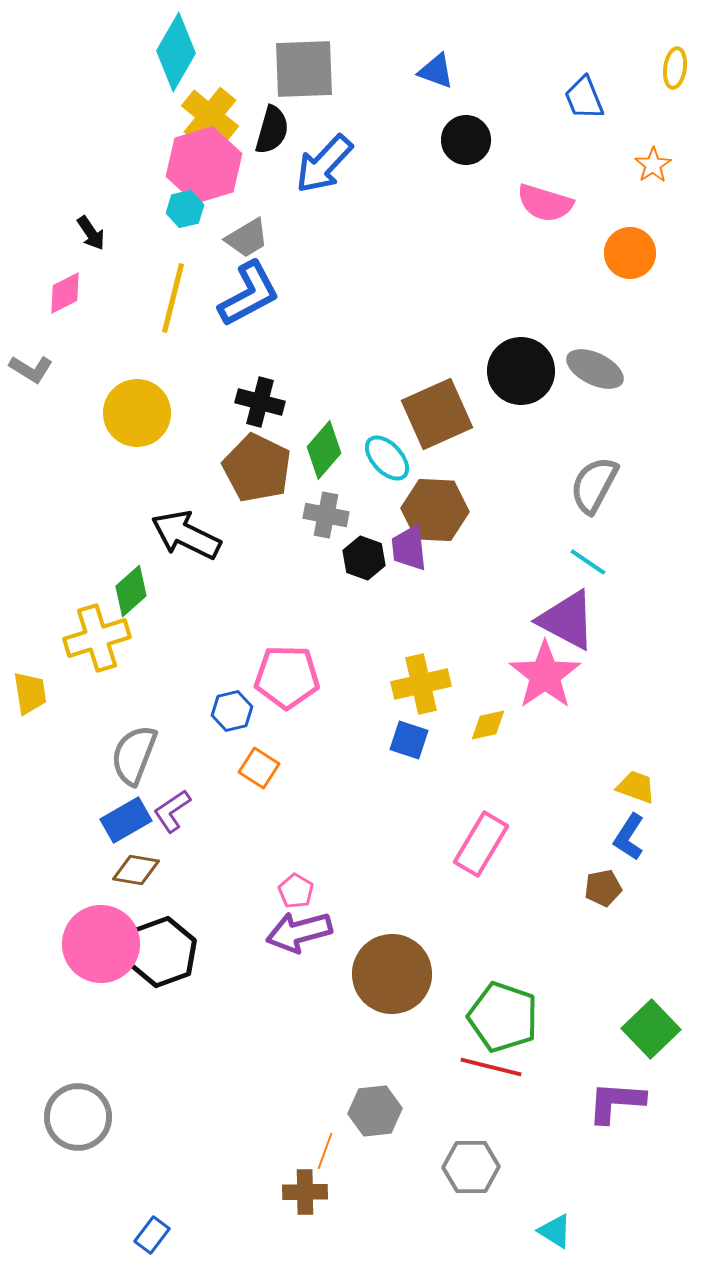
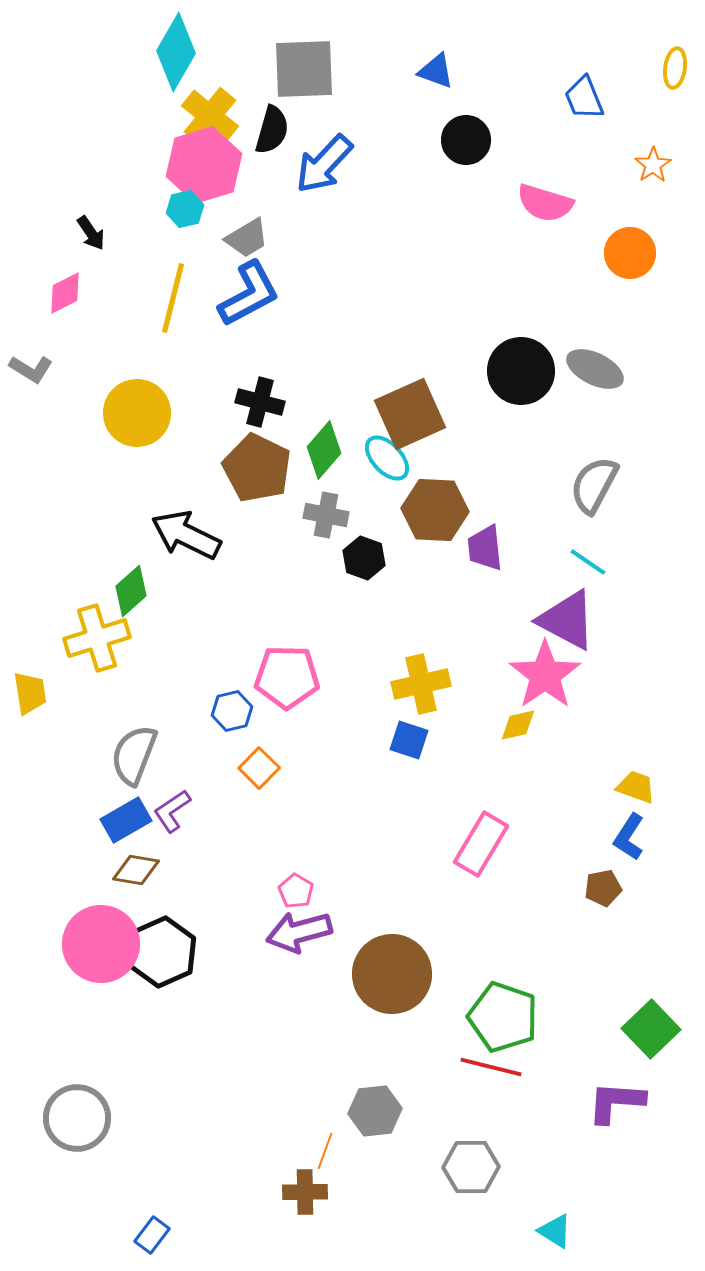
brown square at (437, 414): moved 27 px left
purple trapezoid at (409, 548): moved 76 px right
yellow diamond at (488, 725): moved 30 px right
orange square at (259, 768): rotated 12 degrees clockwise
black hexagon at (162, 952): rotated 4 degrees counterclockwise
gray circle at (78, 1117): moved 1 px left, 1 px down
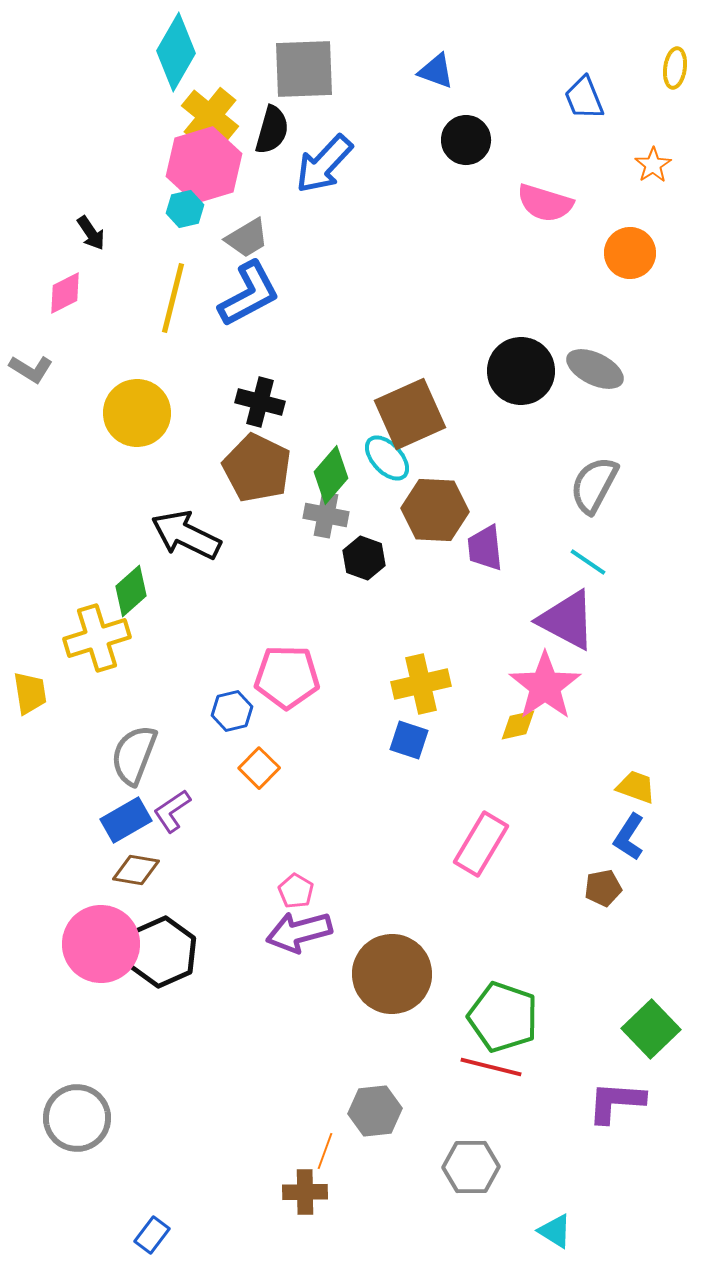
green diamond at (324, 450): moved 7 px right, 25 px down
pink star at (545, 675): moved 11 px down
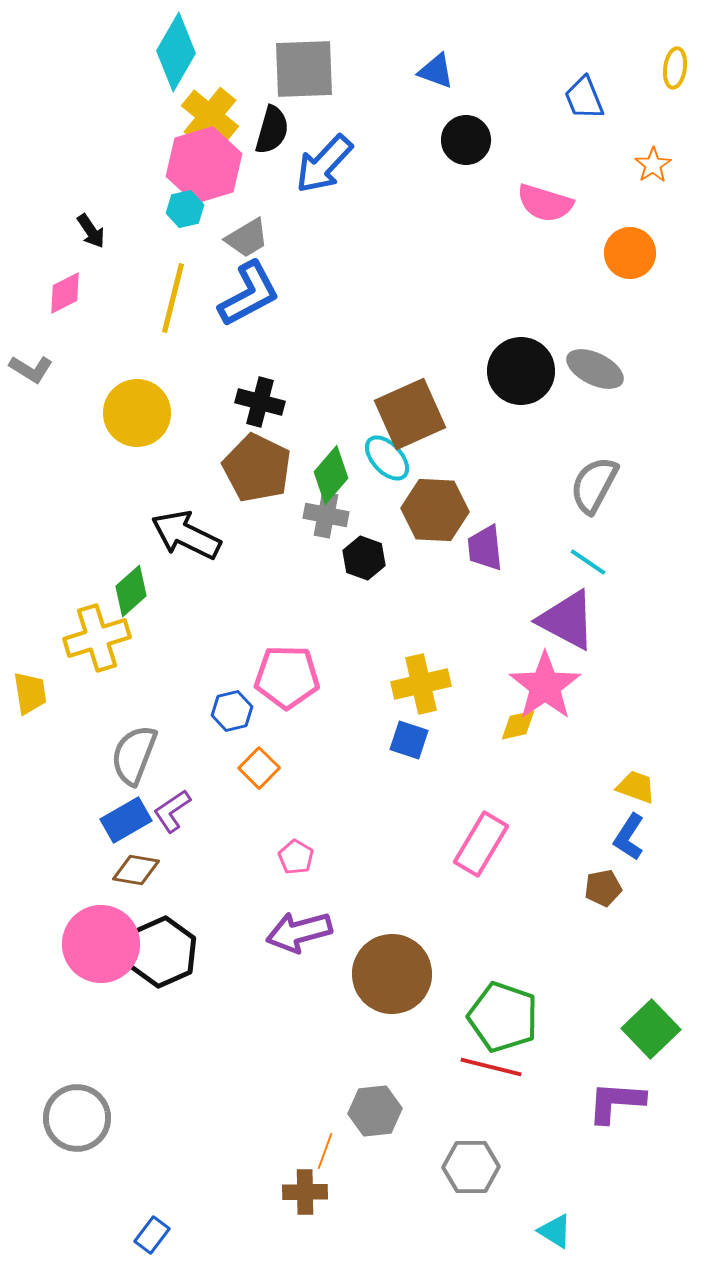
black arrow at (91, 233): moved 2 px up
pink pentagon at (296, 891): moved 34 px up
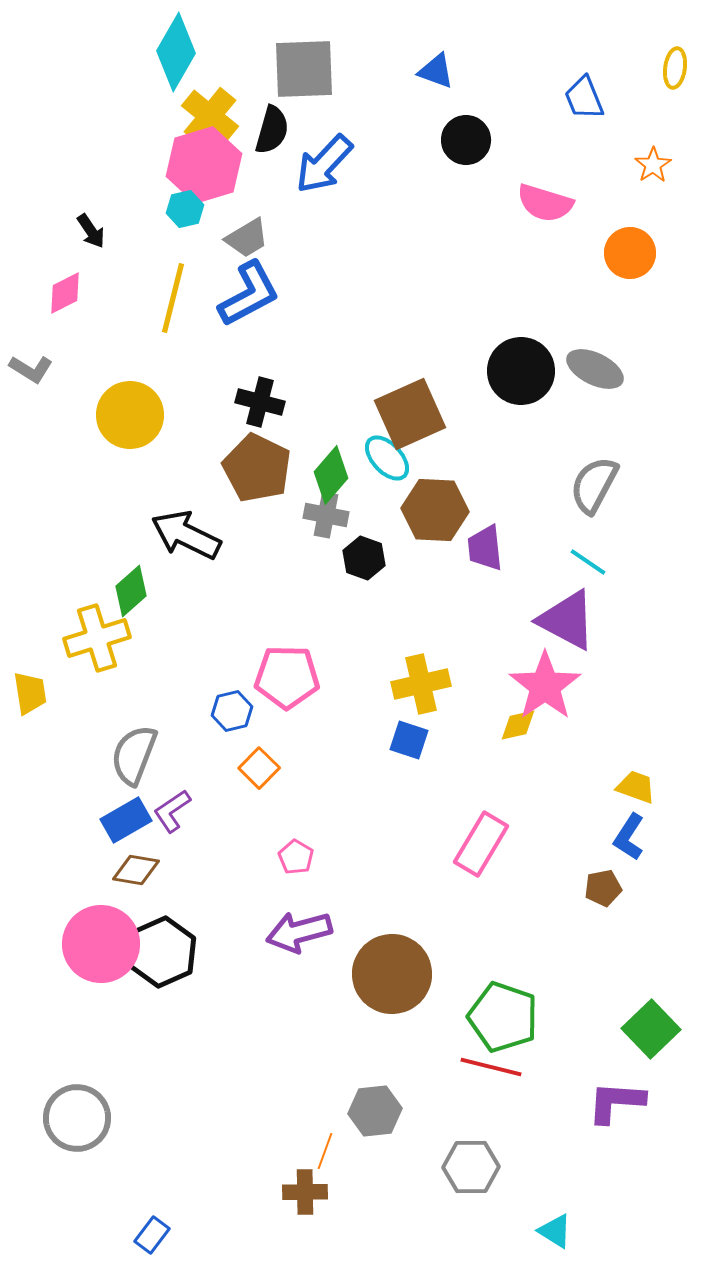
yellow circle at (137, 413): moved 7 px left, 2 px down
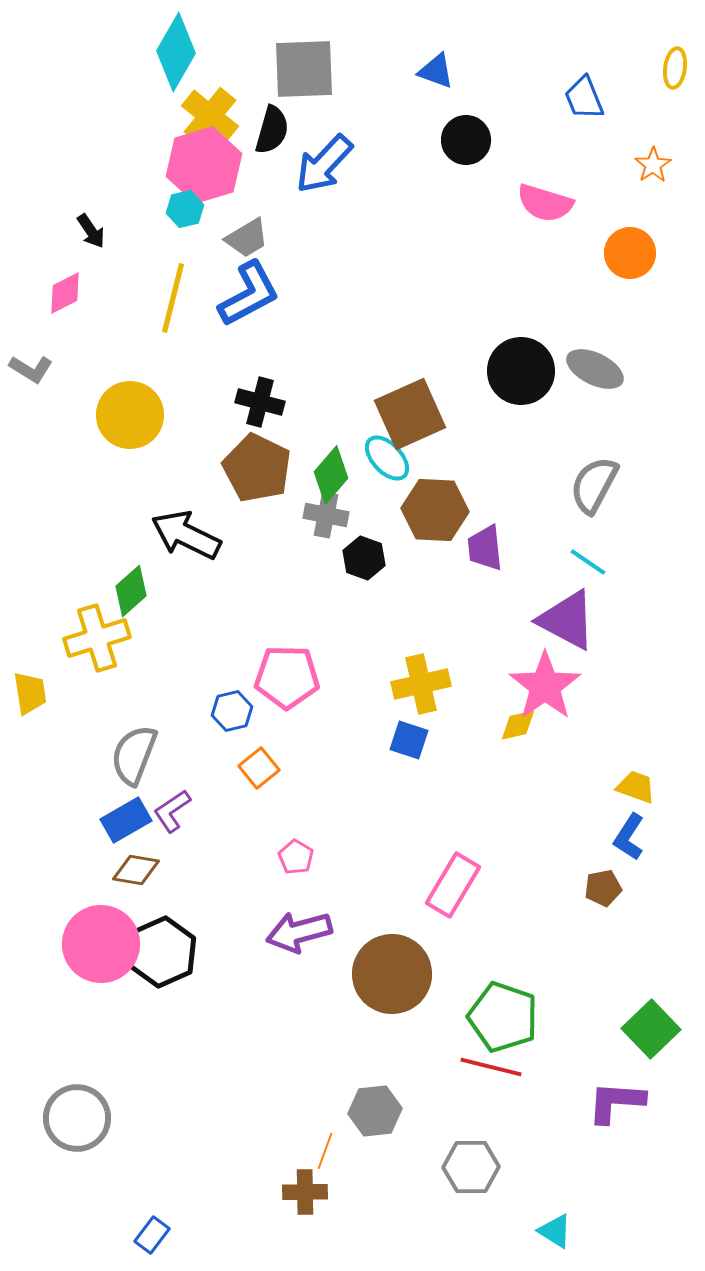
orange square at (259, 768): rotated 6 degrees clockwise
pink rectangle at (481, 844): moved 28 px left, 41 px down
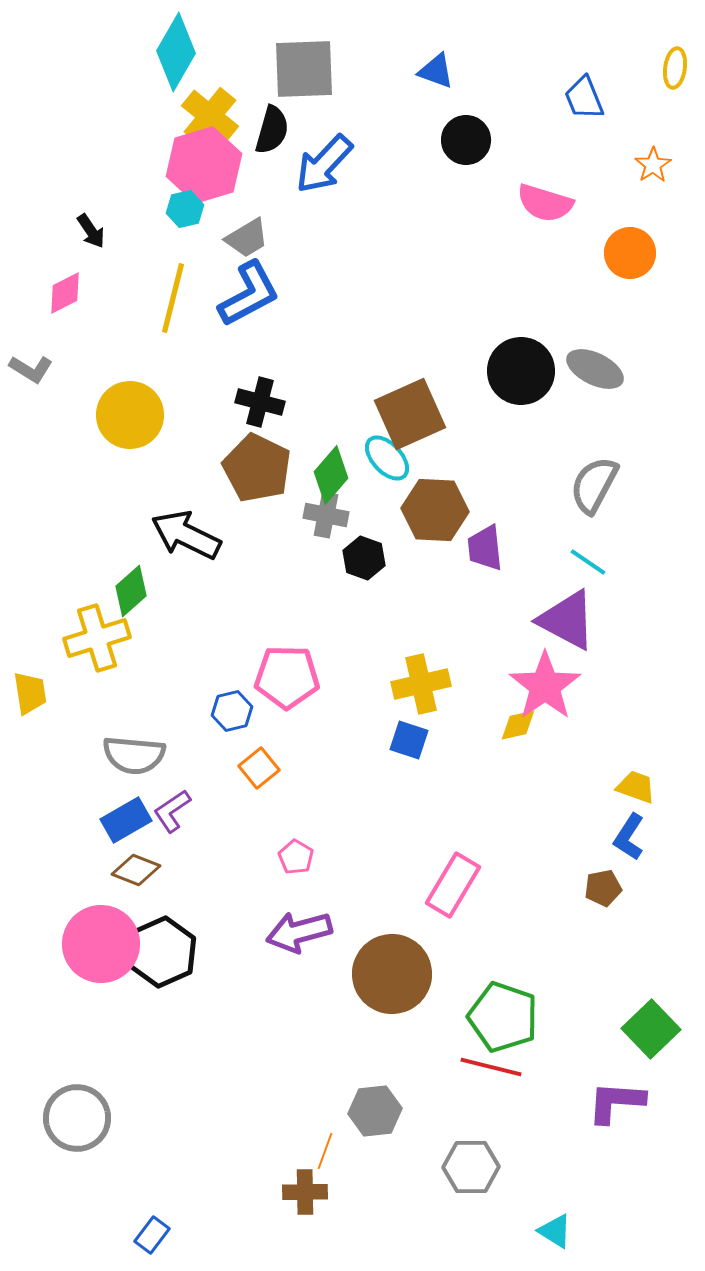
gray semicircle at (134, 755): rotated 106 degrees counterclockwise
brown diamond at (136, 870): rotated 12 degrees clockwise
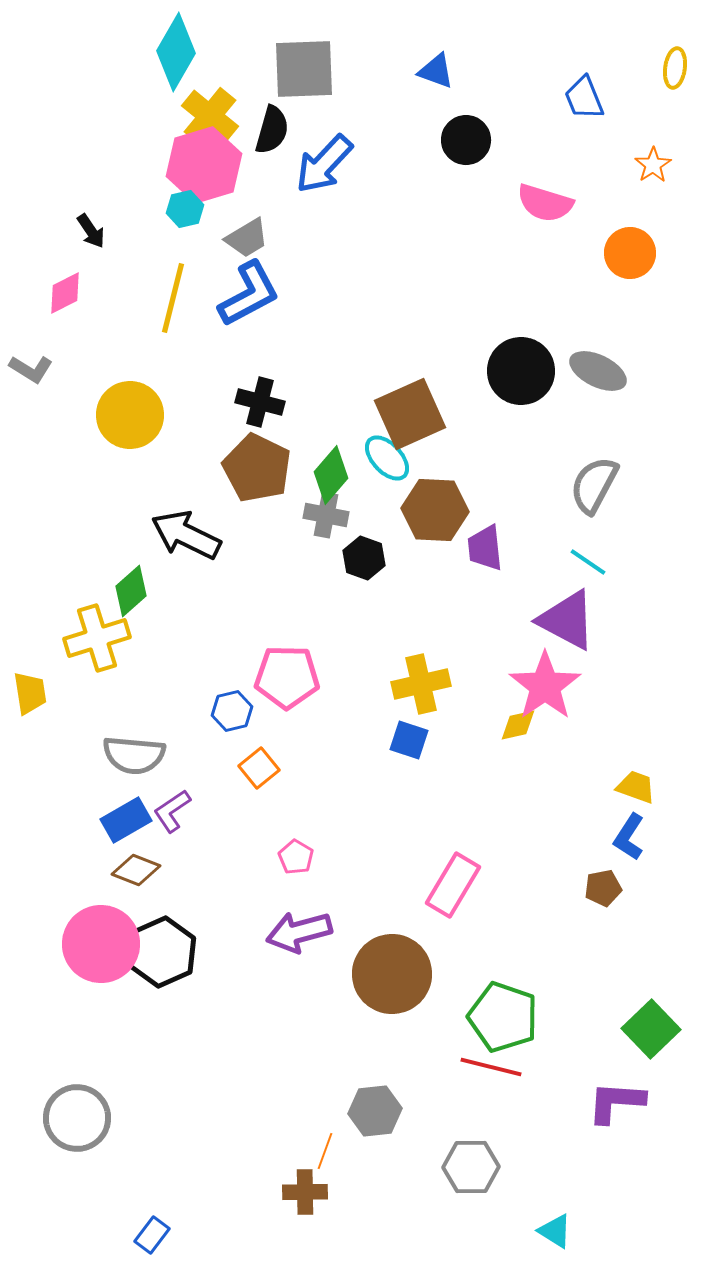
gray ellipse at (595, 369): moved 3 px right, 2 px down
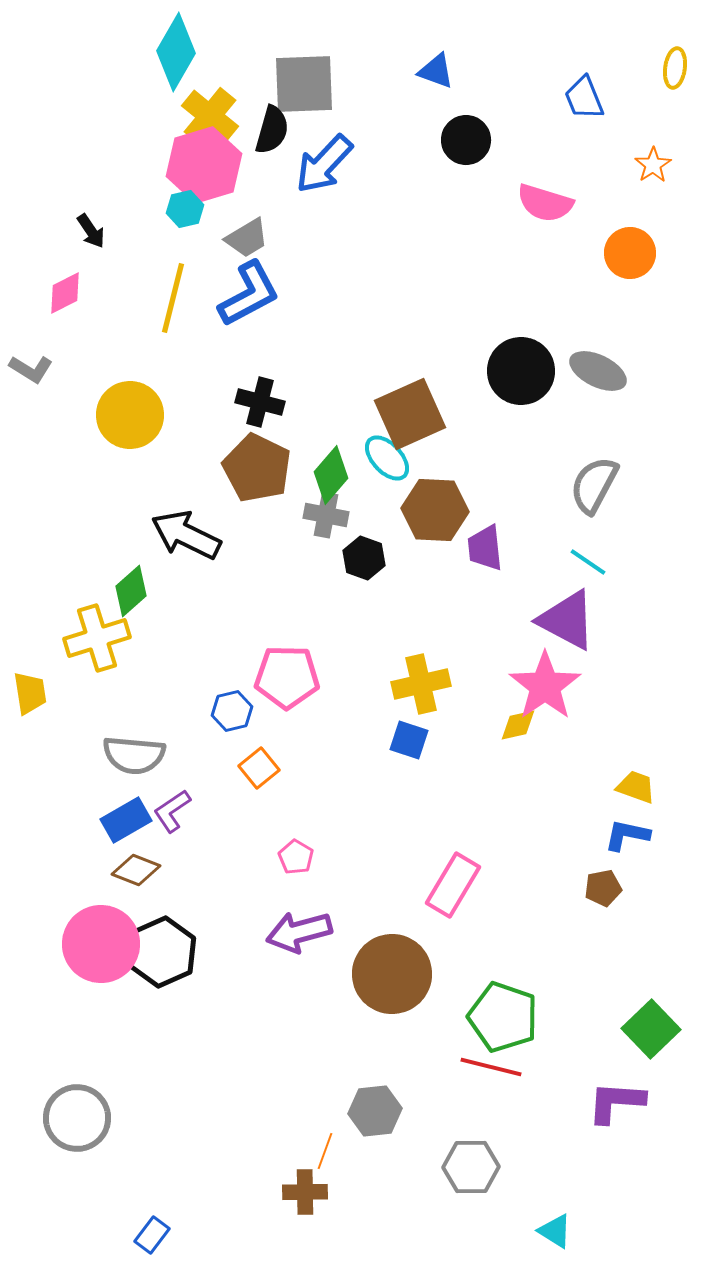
gray square at (304, 69): moved 15 px down
blue L-shape at (629, 837): moved 2 px left, 2 px up; rotated 69 degrees clockwise
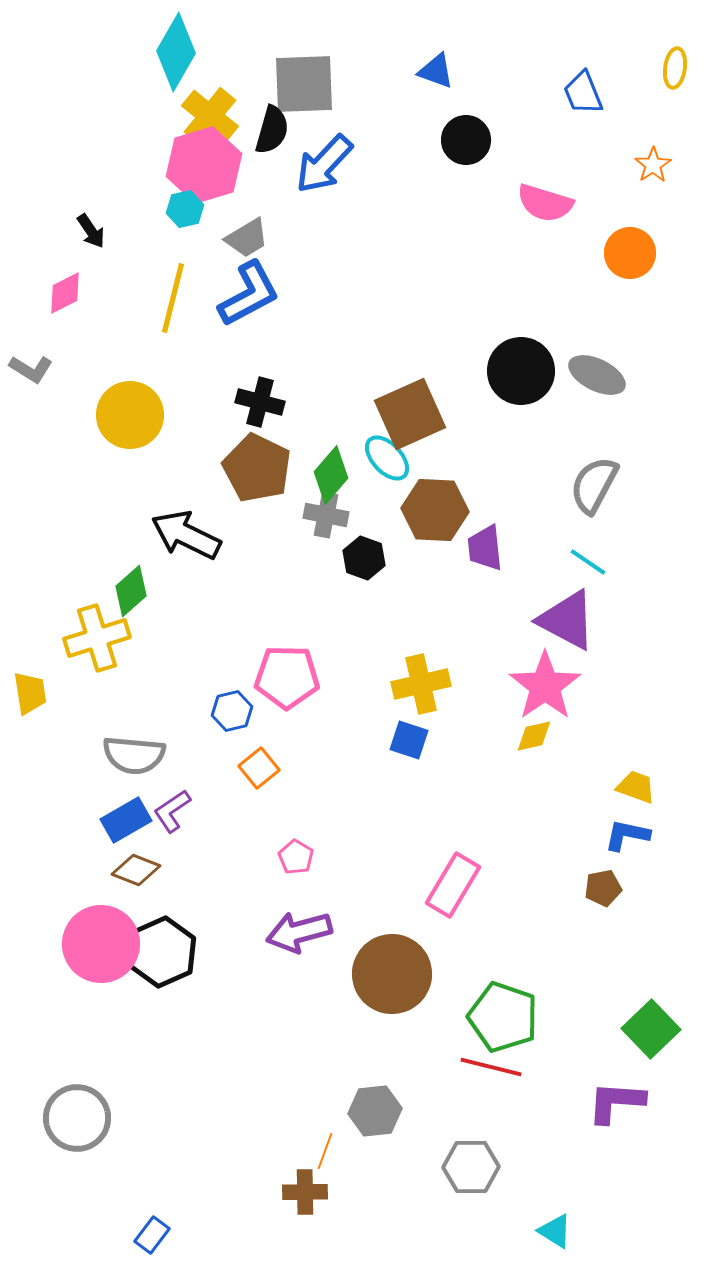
blue trapezoid at (584, 98): moved 1 px left, 5 px up
gray ellipse at (598, 371): moved 1 px left, 4 px down
yellow diamond at (518, 725): moved 16 px right, 11 px down
